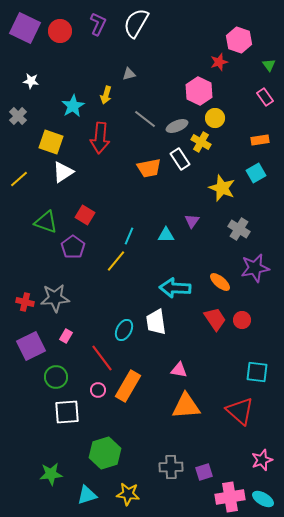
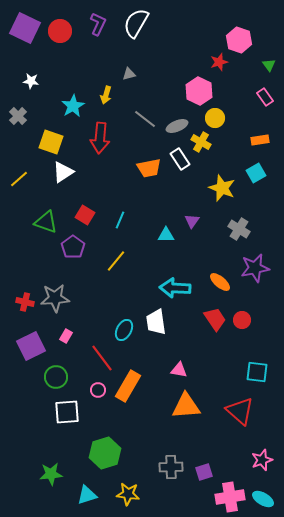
cyan line at (129, 236): moved 9 px left, 16 px up
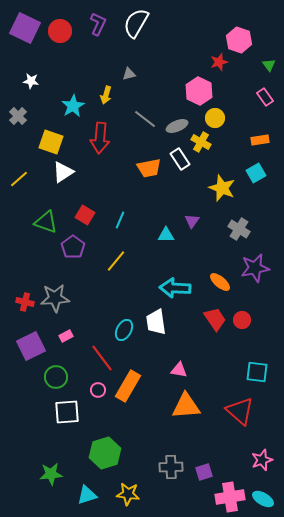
pink rectangle at (66, 336): rotated 32 degrees clockwise
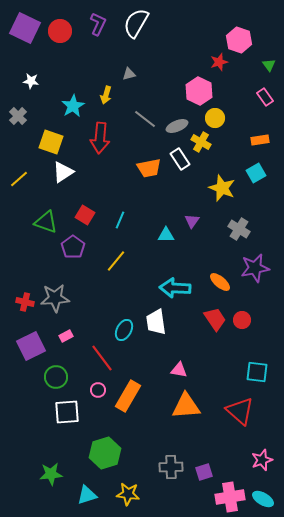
orange rectangle at (128, 386): moved 10 px down
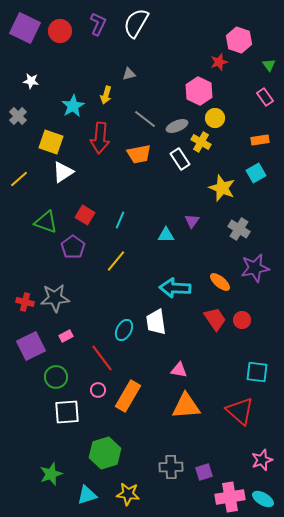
orange trapezoid at (149, 168): moved 10 px left, 14 px up
green star at (51, 474): rotated 15 degrees counterclockwise
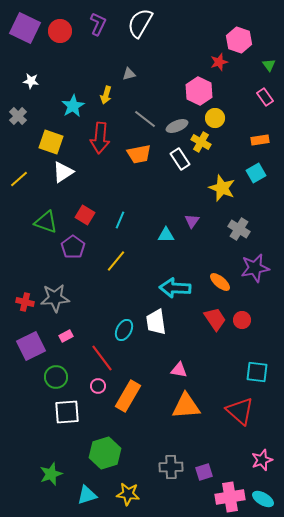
white semicircle at (136, 23): moved 4 px right
pink circle at (98, 390): moved 4 px up
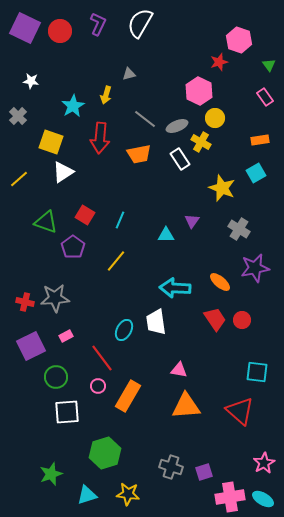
pink star at (262, 460): moved 2 px right, 3 px down; rotated 10 degrees counterclockwise
gray cross at (171, 467): rotated 20 degrees clockwise
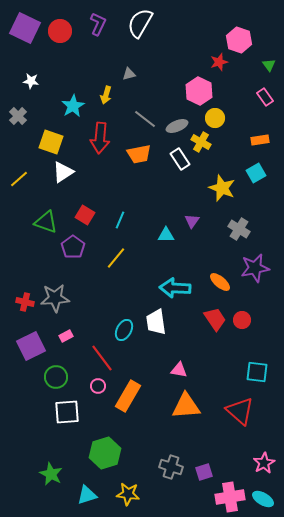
yellow line at (116, 261): moved 3 px up
green star at (51, 474): rotated 25 degrees counterclockwise
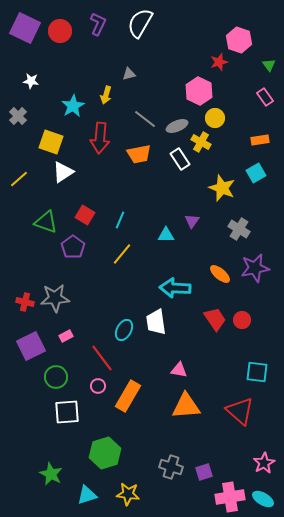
yellow line at (116, 258): moved 6 px right, 4 px up
orange ellipse at (220, 282): moved 8 px up
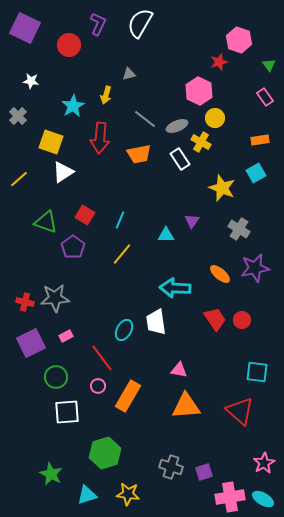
red circle at (60, 31): moved 9 px right, 14 px down
purple square at (31, 346): moved 3 px up
